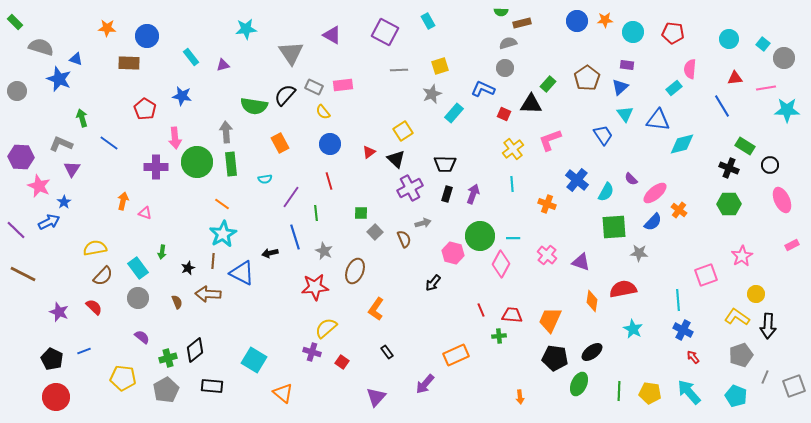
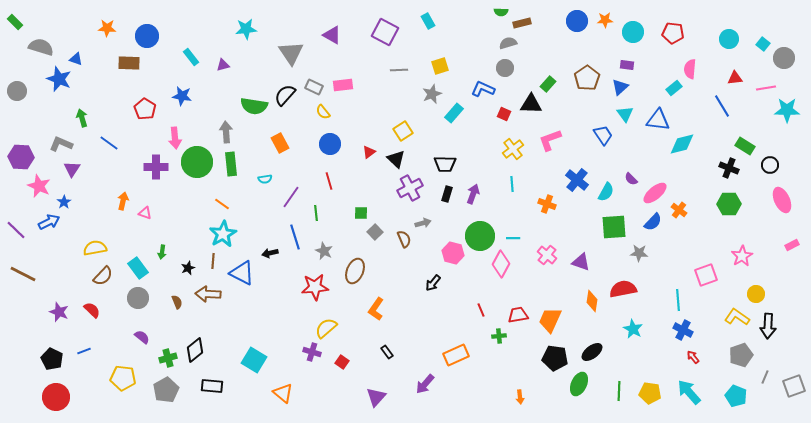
red semicircle at (94, 307): moved 2 px left, 3 px down
red trapezoid at (512, 315): moved 6 px right; rotated 15 degrees counterclockwise
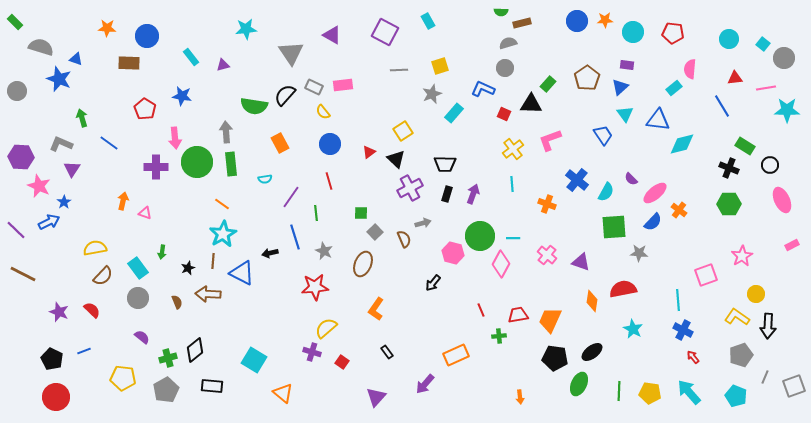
brown ellipse at (355, 271): moved 8 px right, 7 px up
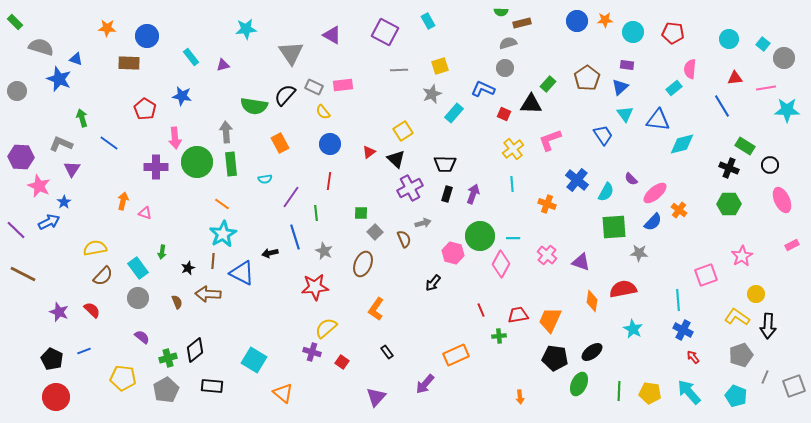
red line at (329, 181): rotated 24 degrees clockwise
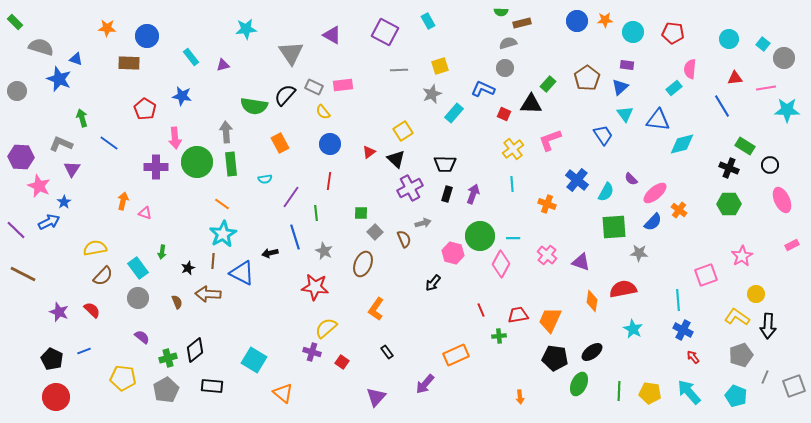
red star at (315, 287): rotated 12 degrees clockwise
